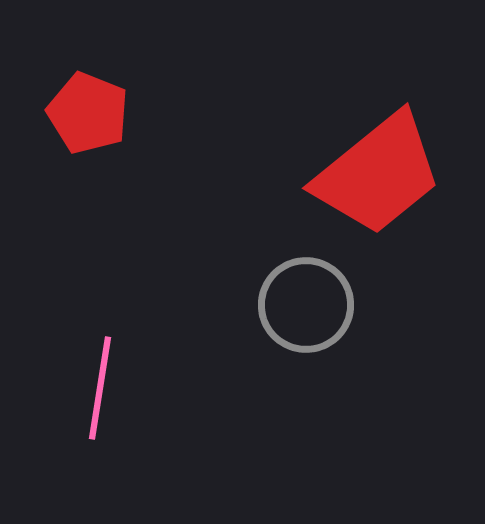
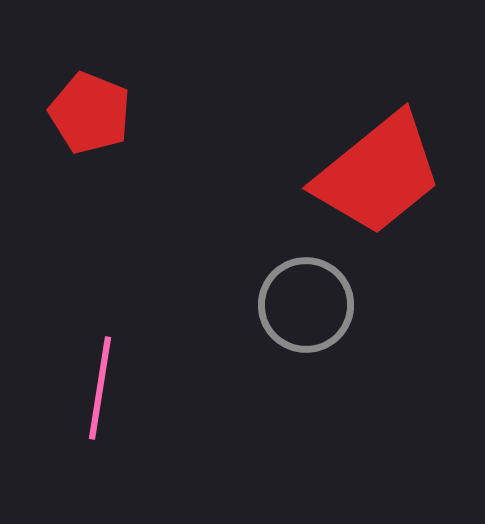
red pentagon: moved 2 px right
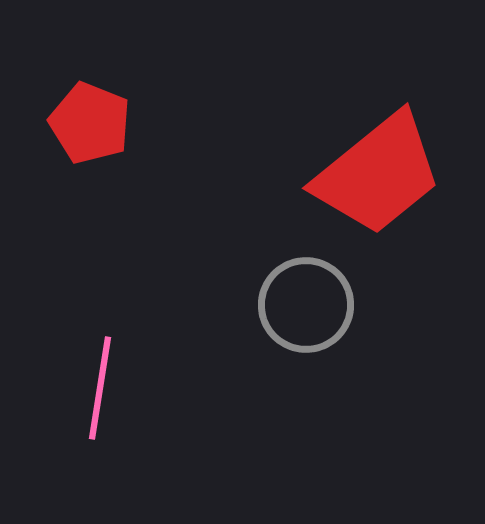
red pentagon: moved 10 px down
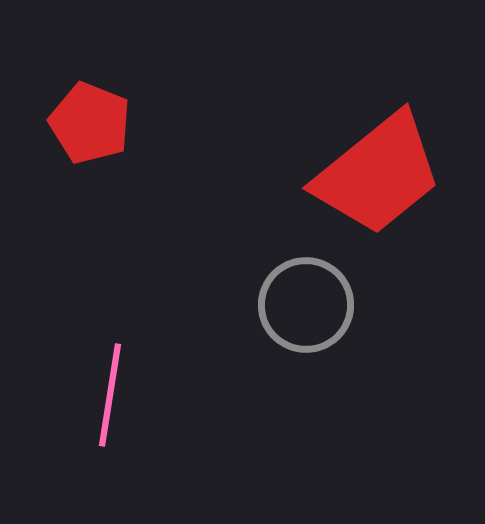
pink line: moved 10 px right, 7 px down
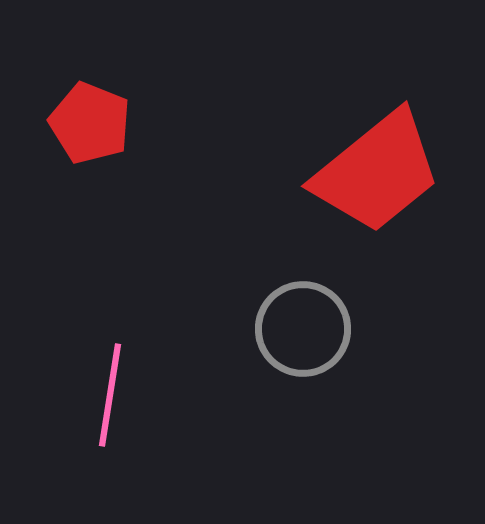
red trapezoid: moved 1 px left, 2 px up
gray circle: moved 3 px left, 24 px down
